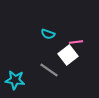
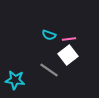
cyan semicircle: moved 1 px right, 1 px down
pink line: moved 7 px left, 3 px up
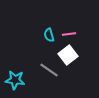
cyan semicircle: rotated 56 degrees clockwise
pink line: moved 5 px up
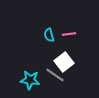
white square: moved 4 px left, 7 px down
gray line: moved 6 px right, 5 px down
cyan star: moved 15 px right
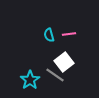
cyan star: rotated 30 degrees clockwise
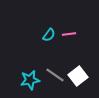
cyan semicircle: rotated 128 degrees counterclockwise
white square: moved 14 px right, 14 px down
cyan star: rotated 24 degrees clockwise
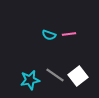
cyan semicircle: rotated 72 degrees clockwise
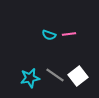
cyan star: moved 2 px up
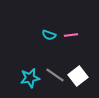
pink line: moved 2 px right, 1 px down
